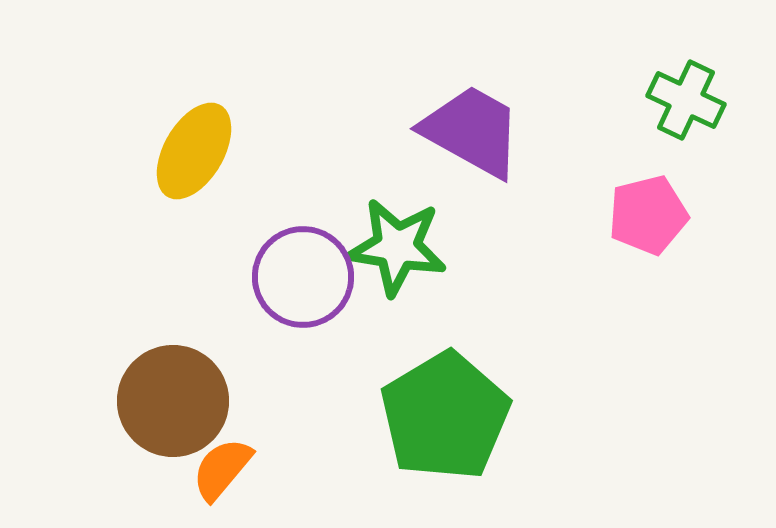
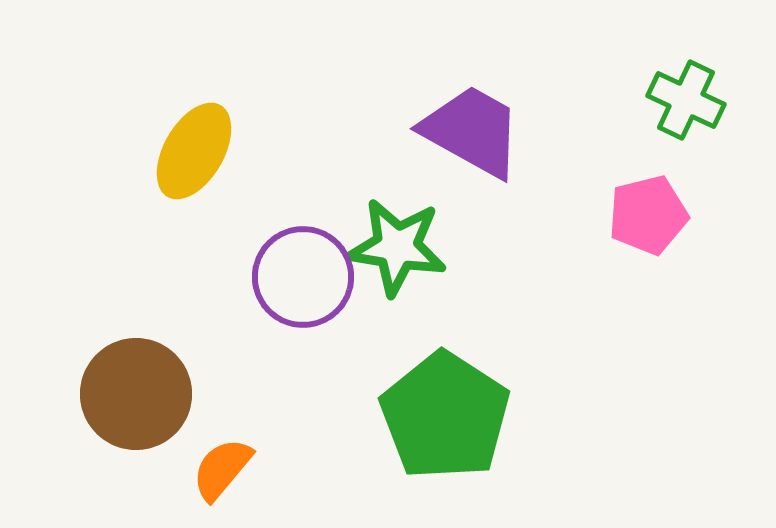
brown circle: moved 37 px left, 7 px up
green pentagon: rotated 8 degrees counterclockwise
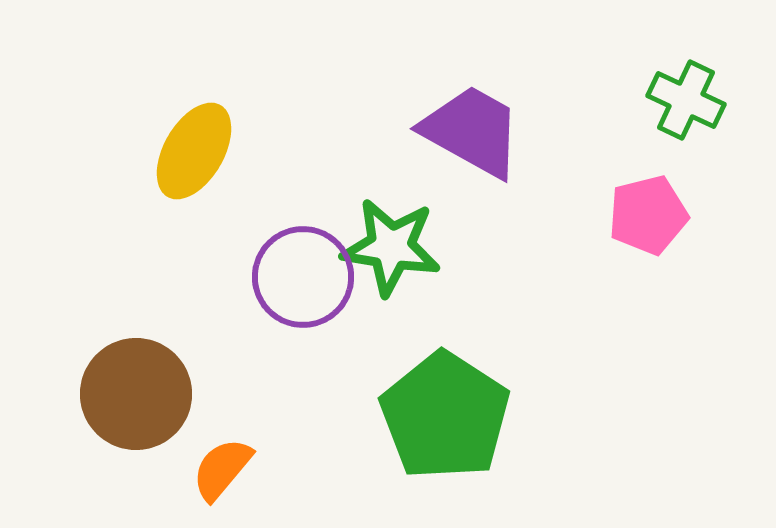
green star: moved 6 px left
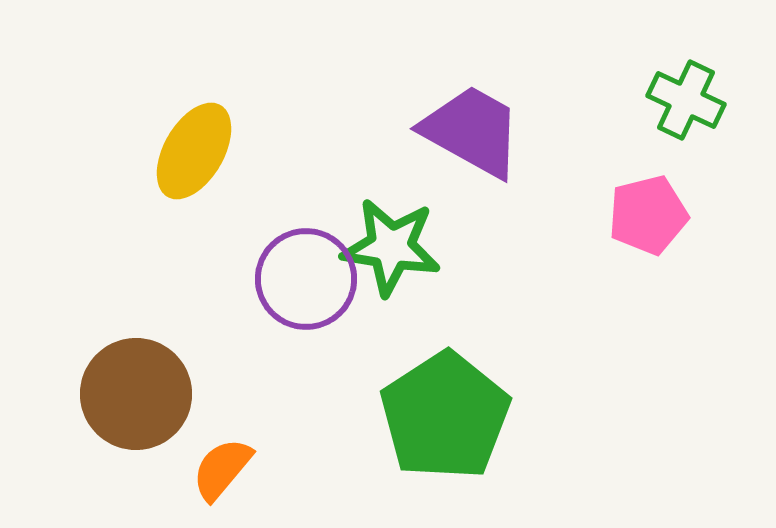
purple circle: moved 3 px right, 2 px down
green pentagon: rotated 6 degrees clockwise
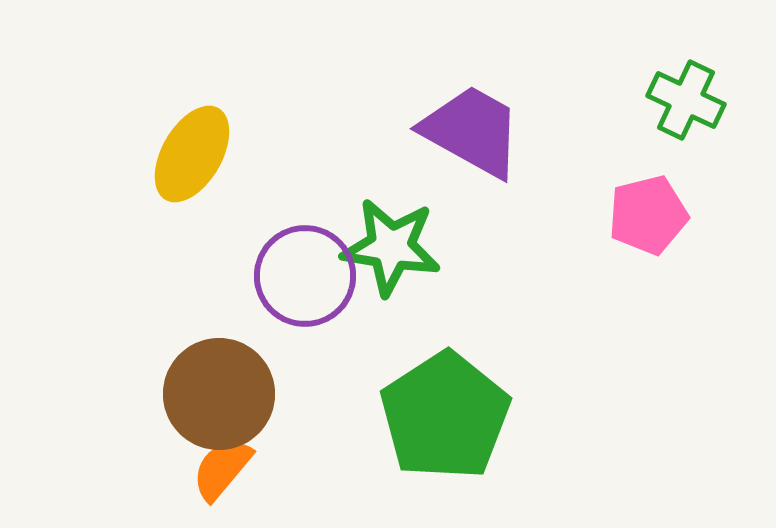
yellow ellipse: moved 2 px left, 3 px down
purple circle: moved 1 px left, 3 px up
brown circle: moved 83 px right
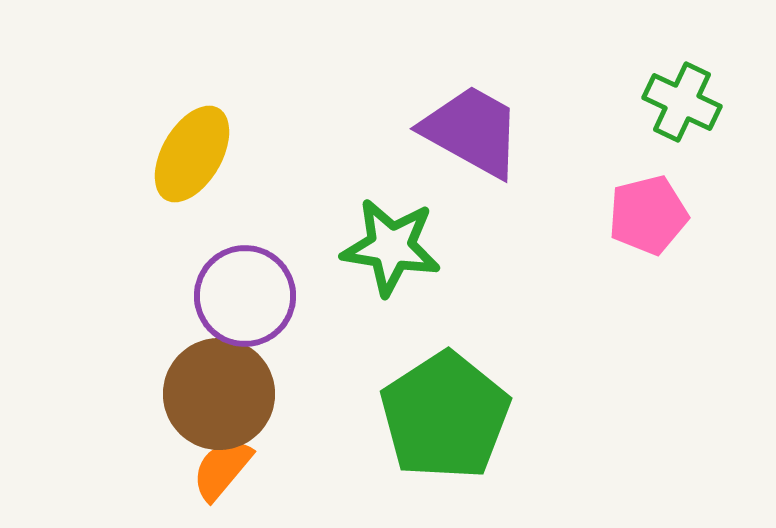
green cross: moved 4 px left, 2 px down
purple circle: moved 60 px left, 20 px down
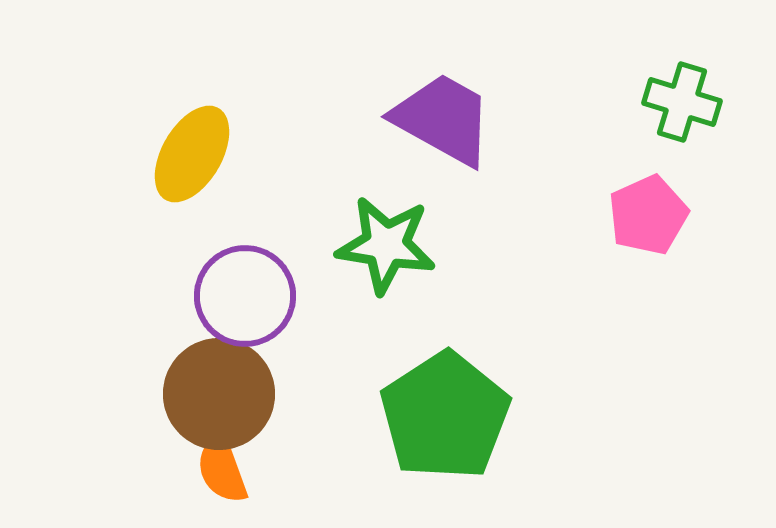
green cross: rotated 8 degrees counterclockwise
purple trapezoid: moved 29 px left, 12 px up
pink pentagon: rotated 10 degrees counterclockwise
green star: moved 5 px left, 2 px up
orange semicircle: rotated 60 degrees counterclockwise
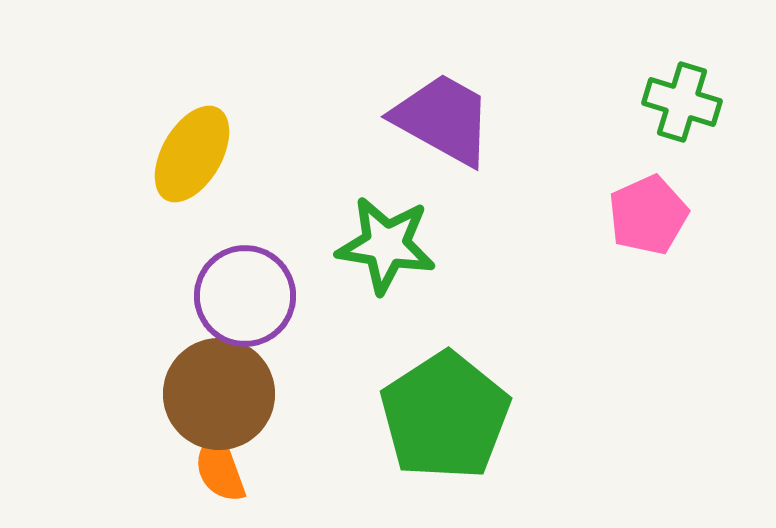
orange semicircle: moved 2 px left, 1 px up
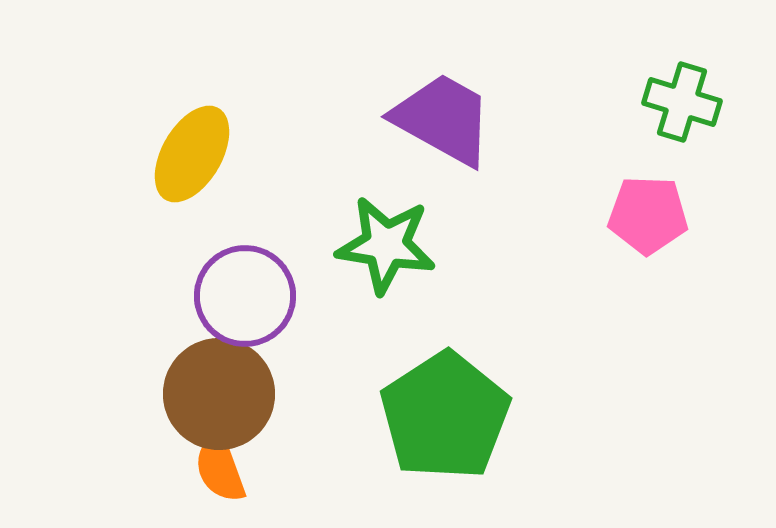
pink pentagon: rotated 26 degrees clockwise
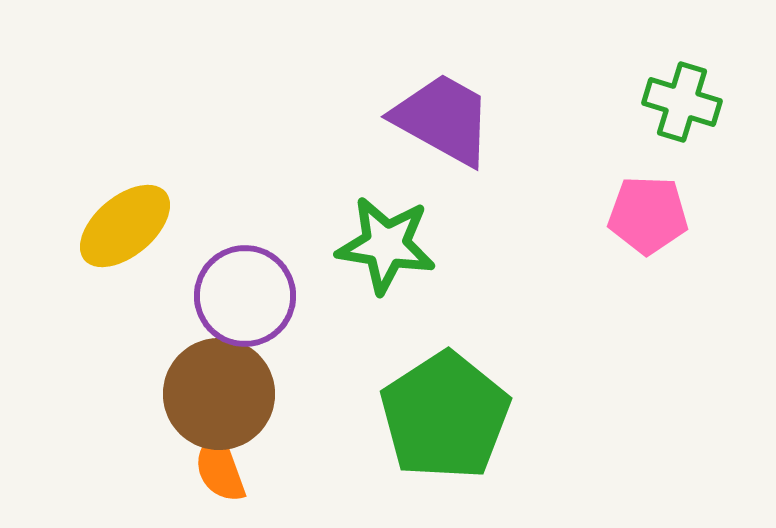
yellow ellipse: moved 67 px left, 72 px down; rotated 20 degrees clockwise
